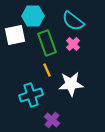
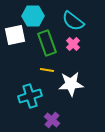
yellow line: rotated 56 degrees counterclockwise
cyan cross: moved 1 px left, 1 px down
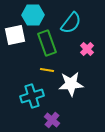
cyan hexagon: moved 1 px up
cyan semicircle: moved 2 px left, 2 px down; rotated 90 degrees counterclockwise
pink cross: moved 14 px right, 5 px down
cyan cross: moved 2 px right
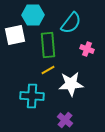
green rectangle: moved 1 px right, 2 px down; rotated 15 degrees clockwise
pink cross: rotated 24 degrees counterclockwise
yellow line: moved 1 px right; rotated 40 degrees counterclockwise
cyan cross: rotated 20 degrees clockwise
purple cross: moved 13 px right
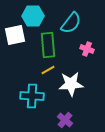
cyan hexagon: moved 1 px down
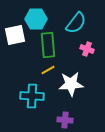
cyan hexagon: moved 3 px right, 3 px down
cyan semicircle: moved 5 px right
purple cross: rotated 35 degrees counterclockwise
